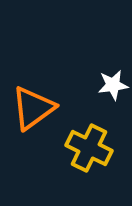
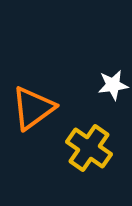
yellow cross: rotated 9 degrees clockwise
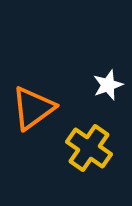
white star: moved 5 px left; rotated 12 degrees counterclockwise
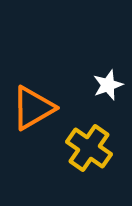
orange triangle: rotated 6 degrees clockwise
